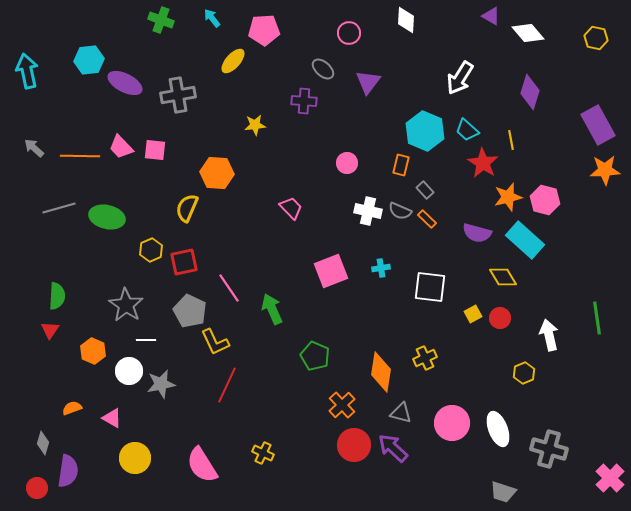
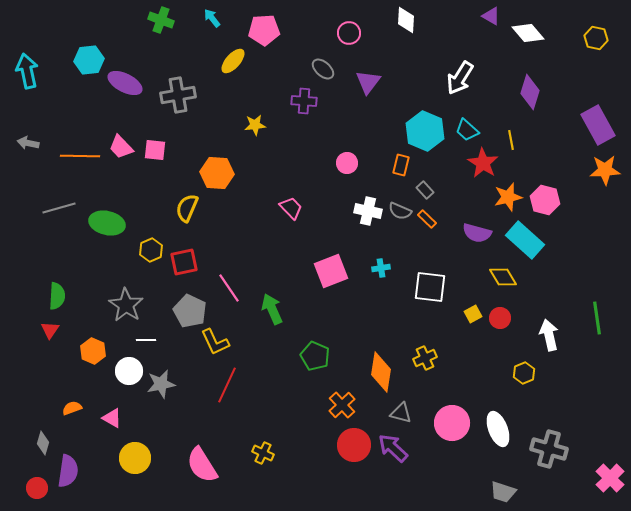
gray arrow at (34, 148): moved 6 px left, 5 px up; rotated 30 degrees counterclockwise
green ellipse at (107, 217): moved 6 px down
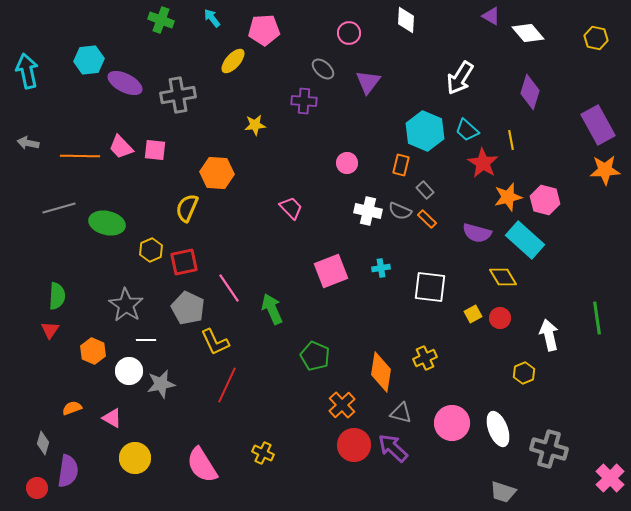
gray pentagon at (190, 311): moved 2 px left, 3 px up
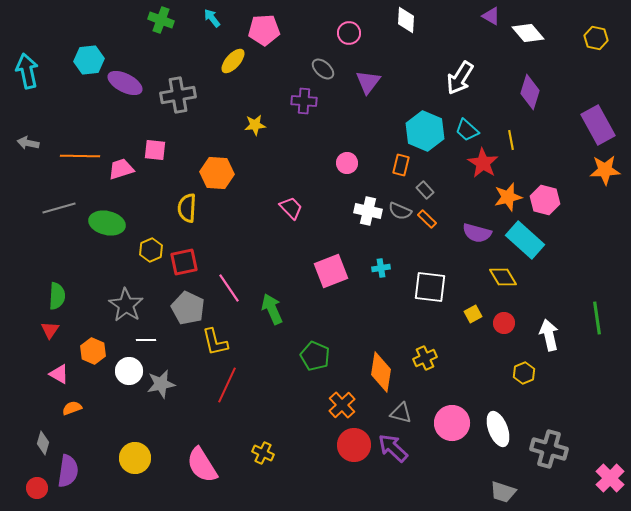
pink trapezoid at (121, 147): moved 22 px down; rotated 116 degrees clockwise
yellow semicircle at (187, 208): rotated 20 degrees counterclockwise
red circle at (500, 318): moved 4 px right, 5 px down
yellow L-shape at (215, 342): rotated 12 degrees clockwise
pink triangle at (112, 418): moved 53 px left, 44 px up
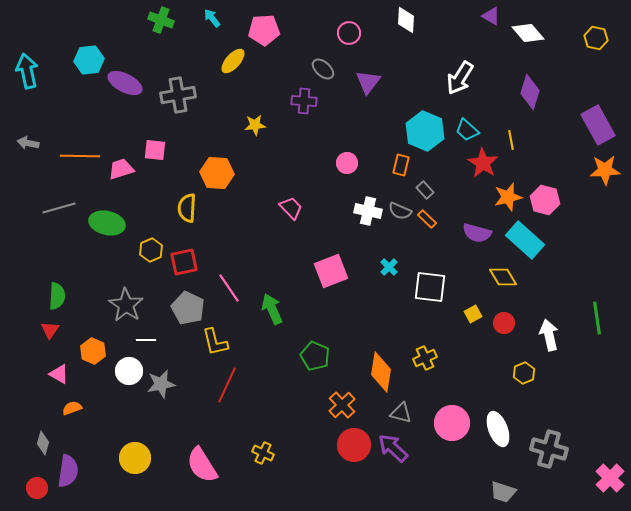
cyan cross at (381, 268): moved 8 px right, 1 px up; rotated 36 degrees counterclockwise
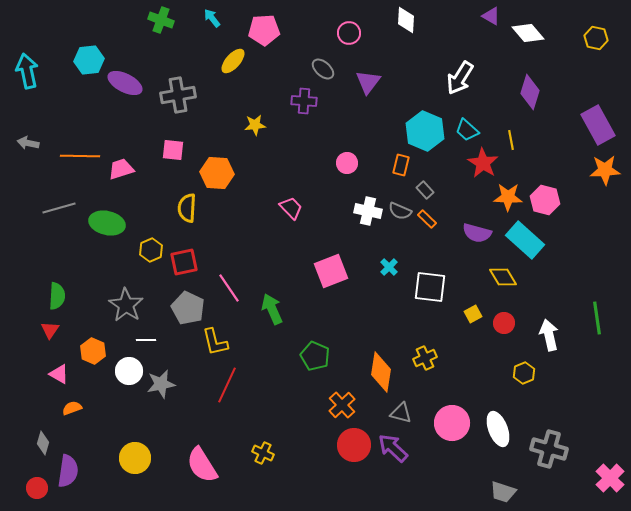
pink square at (155, 150): moved 18 px right
orange star at (508, 197): rotated 16 degrees clockwise
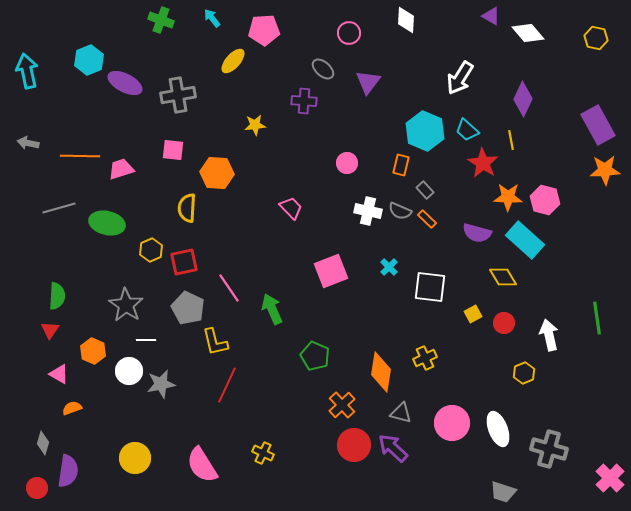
cyan hexagon at (89, 60): rotated 16 degrees counterclockwise
purple diamond at (530, 92): moved 7 px left, 7 px down; rotated 8 degrees clockwise
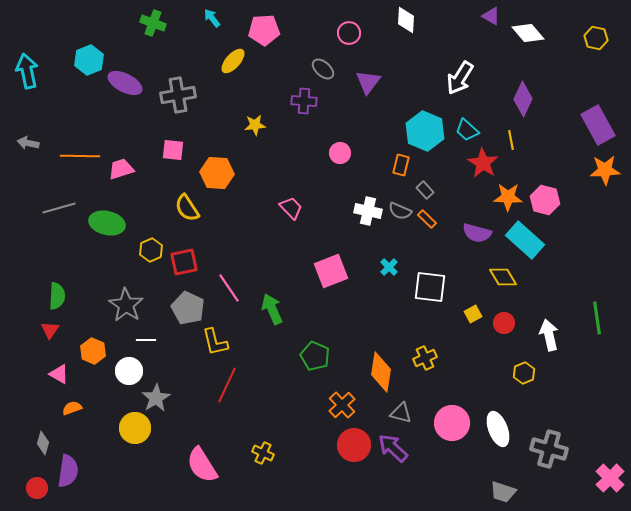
green cross at (161, 20): moved 8 px left, 3 px down
pink circle at (347, 163): moved 7 px left, 10 px up
yellow semicircle at (187, 208): rotated 36 degrees counterclockwise
gray star at (161, 384): moved 5 px left, 14 px down; rotated 20 degrees counterclockwise
yellow circle at (135, 458): moved 30 px up
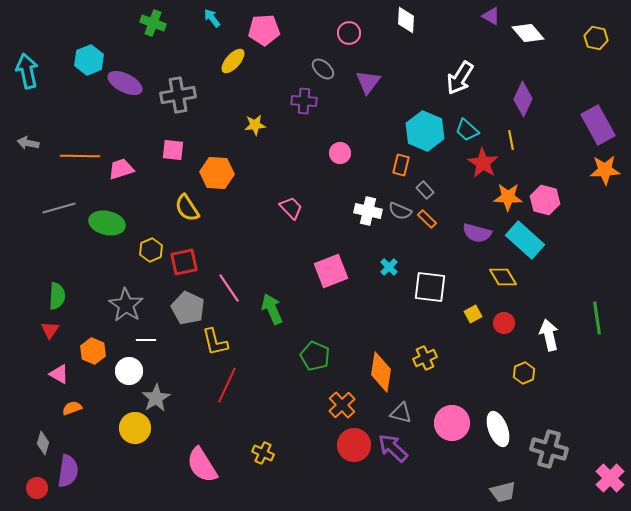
gray trapezoid at (503, 492): rotated 32 degrees counterclockwise
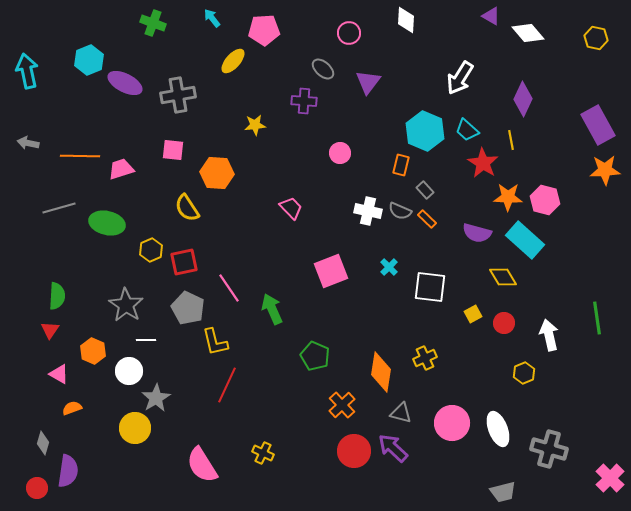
red circle at (354, 445): moved 6 px down
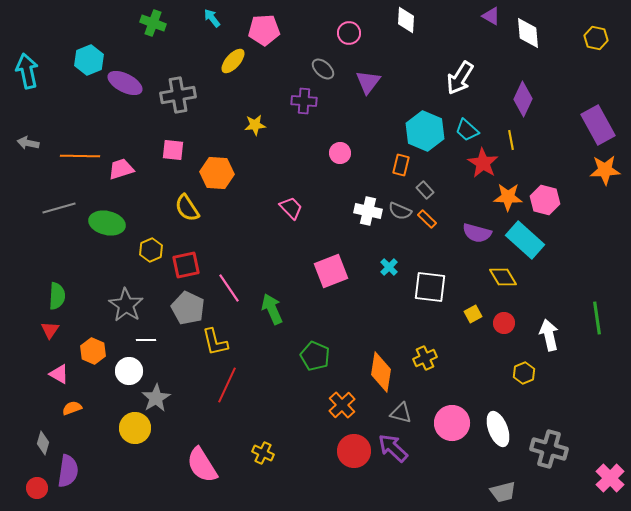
white diamond at (528, 33): rotated 36 degrees clockwise
red square at (184, 262): moved 2 px right, 3 px down
